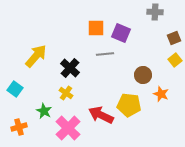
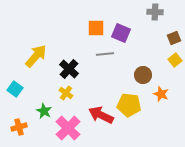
black cross: moved 1 px left, 1 px down
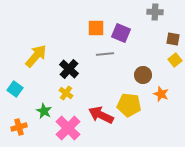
brown square: moved 1 px left, 1 px down; rotated 32 degrees clockwise
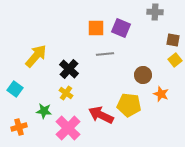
purple square: moved 5 px up
brown square: moved 1 px down
green star: rotated 21 degrees counterclockwise
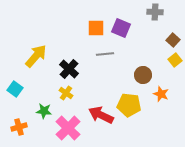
brown square: rotated 32 degrees clockwise
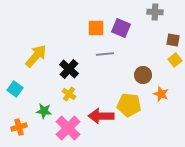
brown square: rotated 32 degrees counterclockwise
yellow cross: moved 3 px right, 1 px down
red arrow: moved 1 px down; rotated 25 degrees counterclockwise
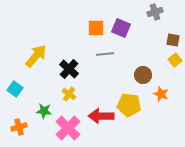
gray cross: rotated 21 degrees counterclockwise
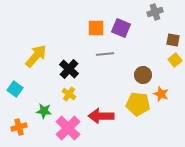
yellow pentagon: moved 9 px right, 1 px up
